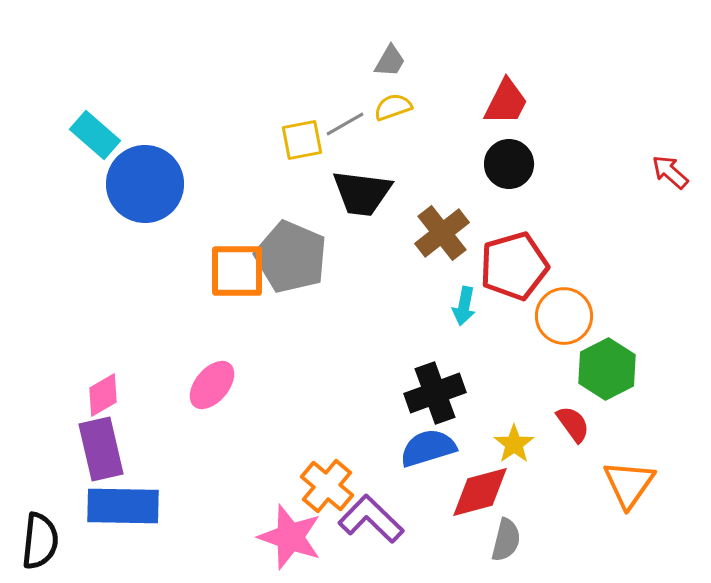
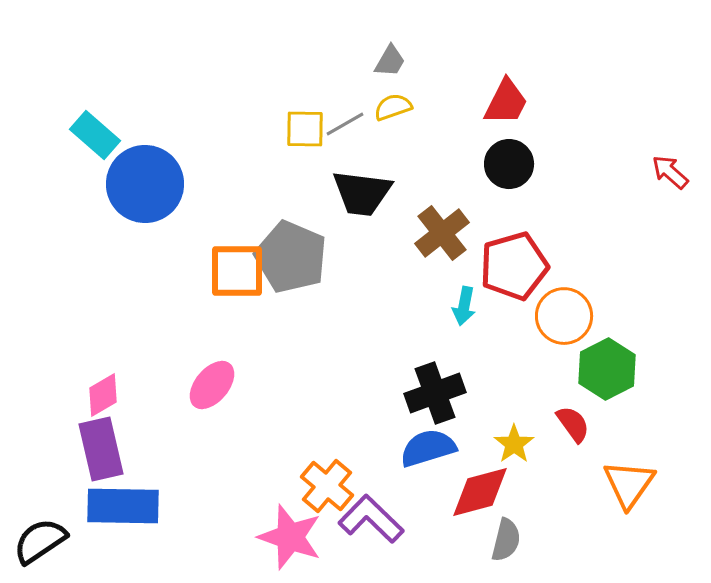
yellow square: moved 3 px right, 11 px up; rotated 12 degrees clockwise
black semicircle: rotated 130 degrees counterclockwise
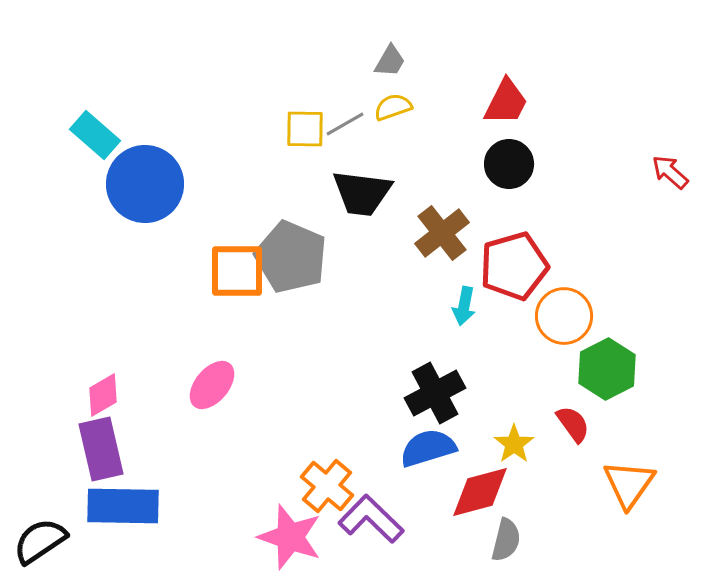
black cross: rotated 8 degrees counterclockwise
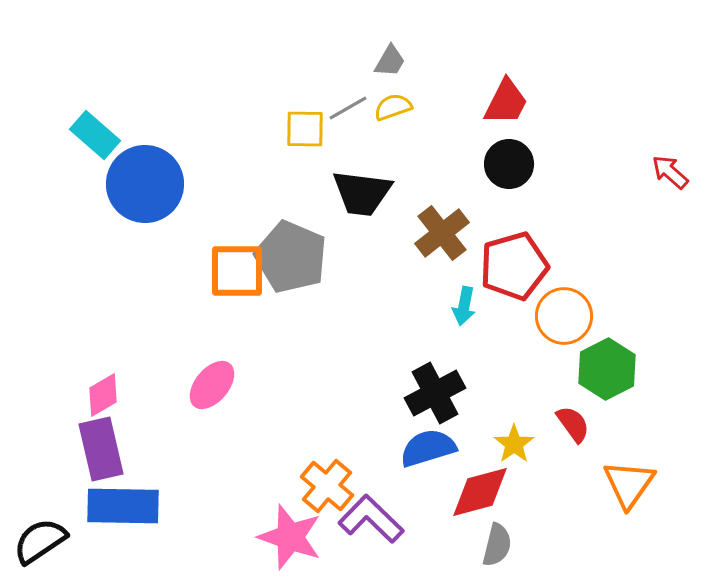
gray line: moved 3 px right, 16 px up
gray semicircle: moved 9 px left, 5 px down
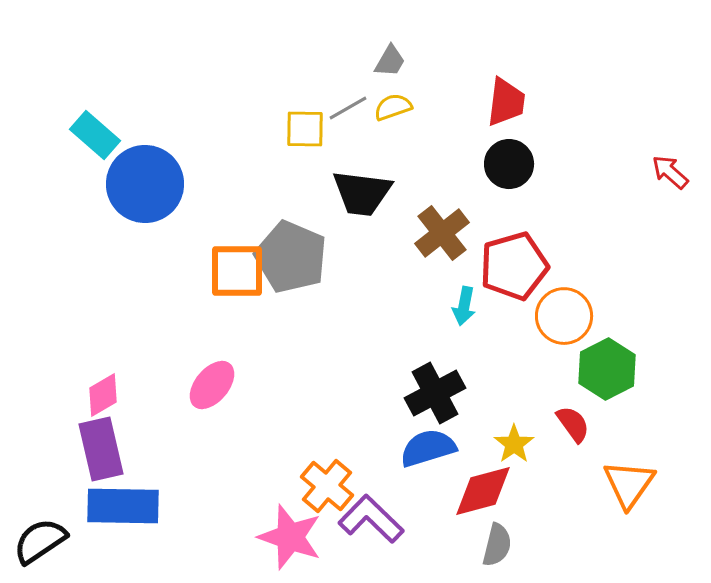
red trapezoid: rotated 20 degrees counterclockwise
red diamond: moved 3 px right, 1 px up
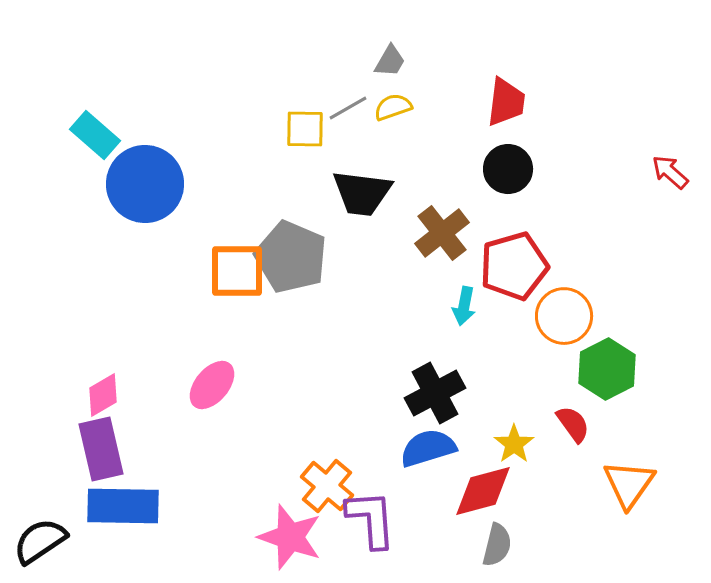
black circle: moved 1 px left, 5 px down
purple L-shape: rotated 42 degrees clockwise
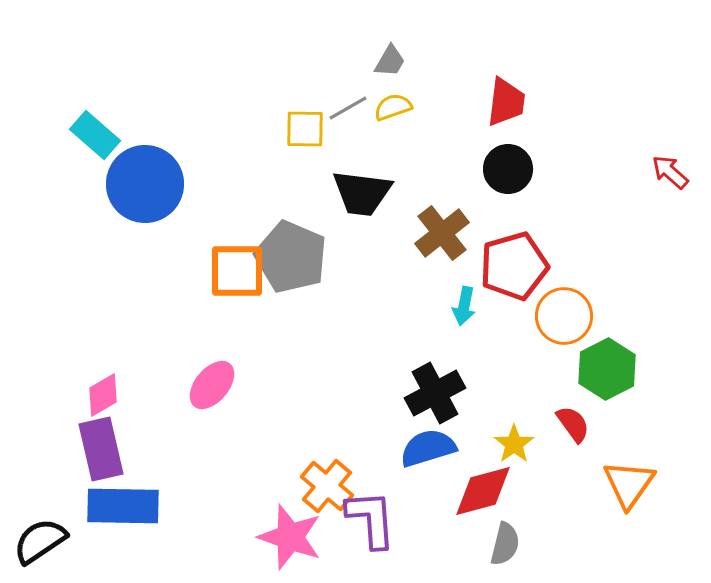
gray semicircle: moved 8 px right, 1 px up
